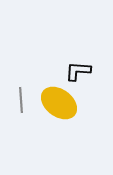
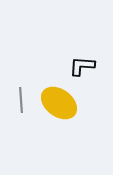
black L-shape: moved 4 px right, 5 px up
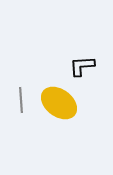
black L-shape: rotated 8 degrees counterclockwise
